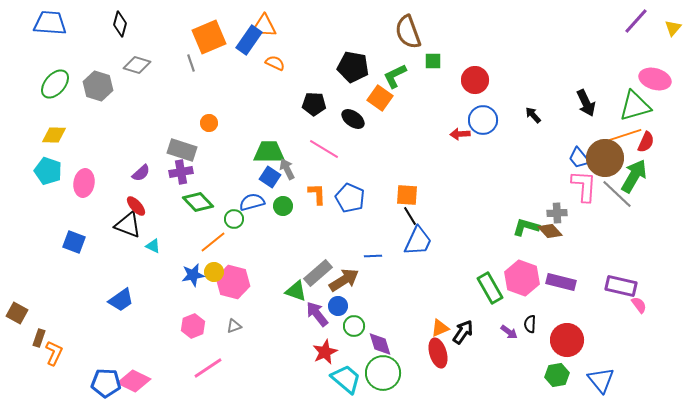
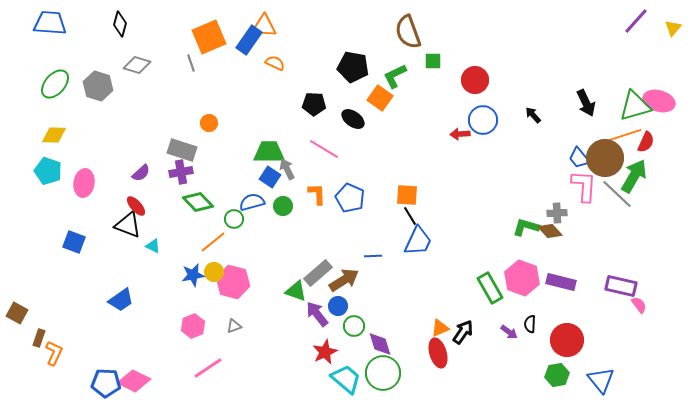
pink ellipse at (655, 79): moved 4 px right, 22 px down
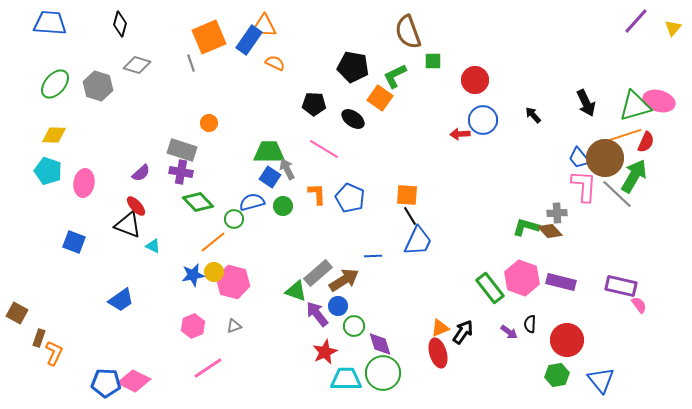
purple cross at (181, 172): rotated 20 degrees clockwise
green rectangle at (490, 288): rotated 8 degrees counterclockwise
cyan trapezoid at (346, 379): rotated 40 degrees counterclockwise
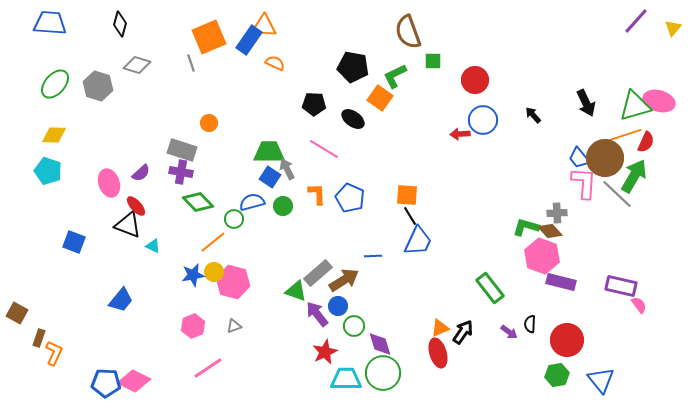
pink ellipse at (84, 183): moved 25 px right; rotated 28 degrees counterclockwise
pink L-shape at (584, 186): moved 3 px up
pink hexagon at (522, 278): moved 20 px right, 22 px up
blue trapezoid at (121, 300): rotated 16 degrees counterclockwise
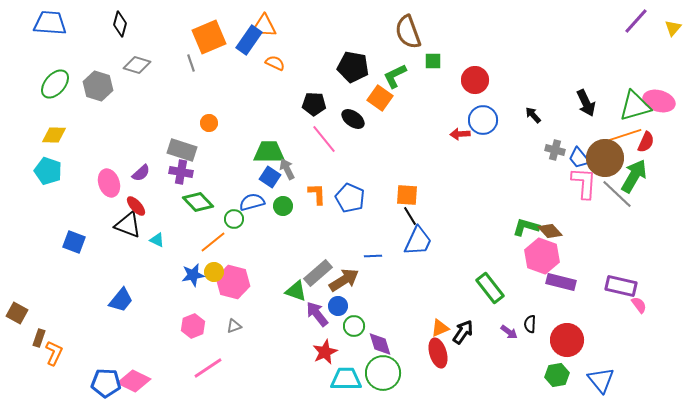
pink line at (324, 149): moved 10 px up; rotated 20 degrees clockwise
gray cross at (557, 213): moved 2 px left, 63 px up; rotated 18 degrees clockwise
cyan triangle at (153, 246): moved 4 px right, 6 px up
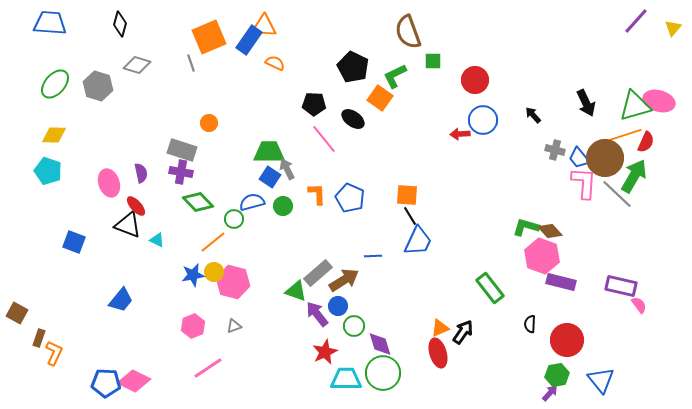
black pentagon at (353, 67): rotated 16 degrees clockwise
purple semicircle at (141, 173): rotated 60 degrees counterclockwise
purple arrow at (509, 332): moved 41 px right, 61 px down; rotated 84 degrees counterclockwise
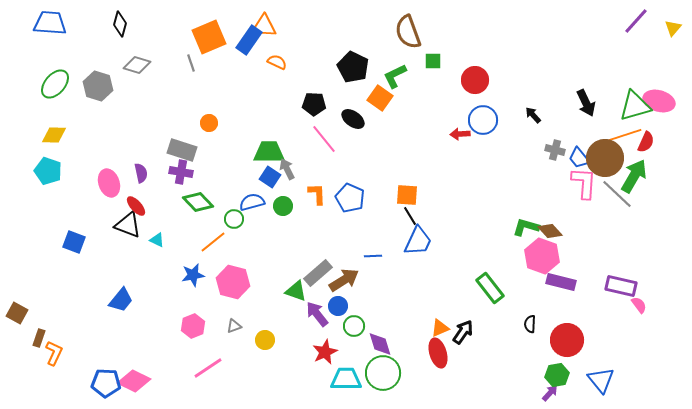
orange semicircle at (275, 63): moved 2 px right, 1 px up
yellow circle at (214, 272): moved 51 px right, 68 px down
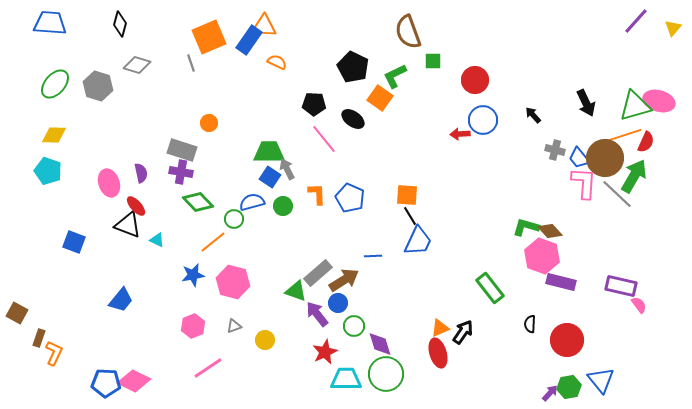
blue circle at (338, 306): moved 3 px up
green circle at (383, 373): moved 3 px right, 1 px down
green hexagon at (557, 375): moved 12 px right, 12 px down
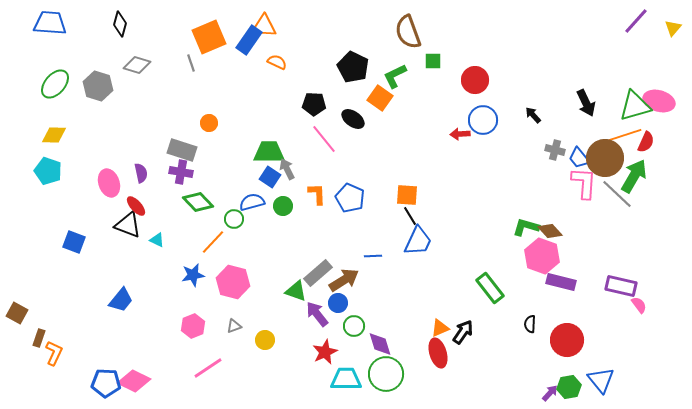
orange line at (213, 242): rotated 8 degrees counterclockwise
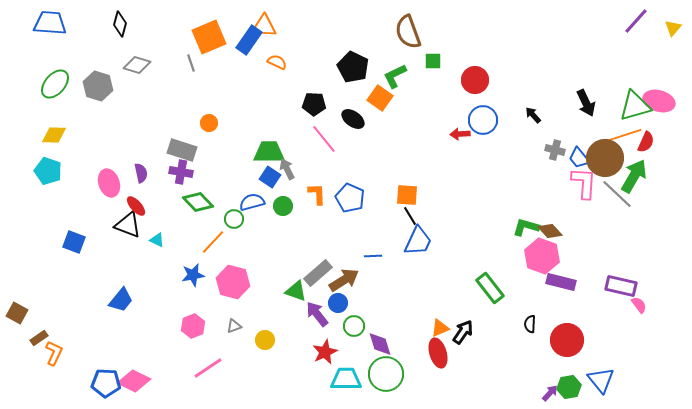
brown rectangle at (39, 338): rotated 36 degrees clockwise
